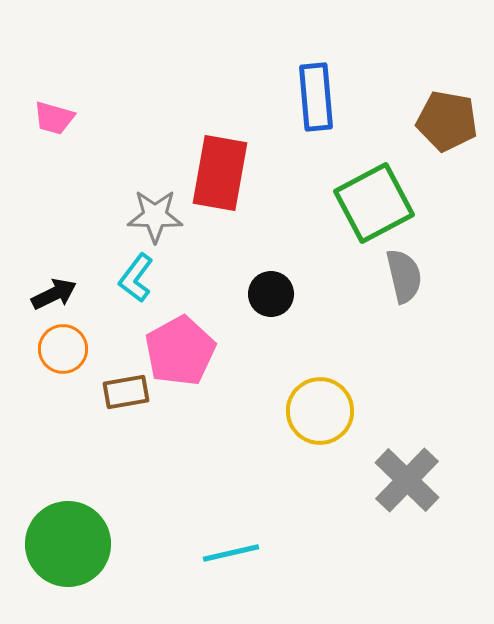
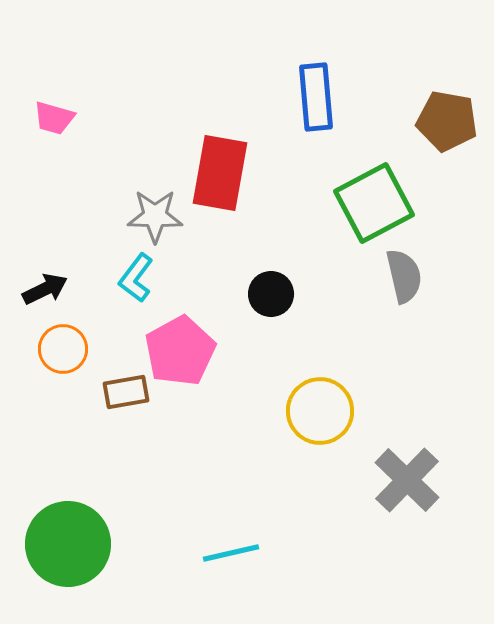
black arrow: moved 9 px left, 5 px up
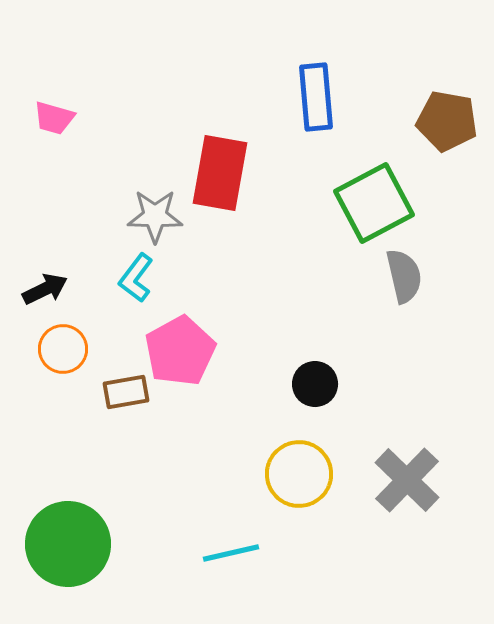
black circle: moved 44 px right, 90 px down
yellow circle: moved 21 px left, 63 px down
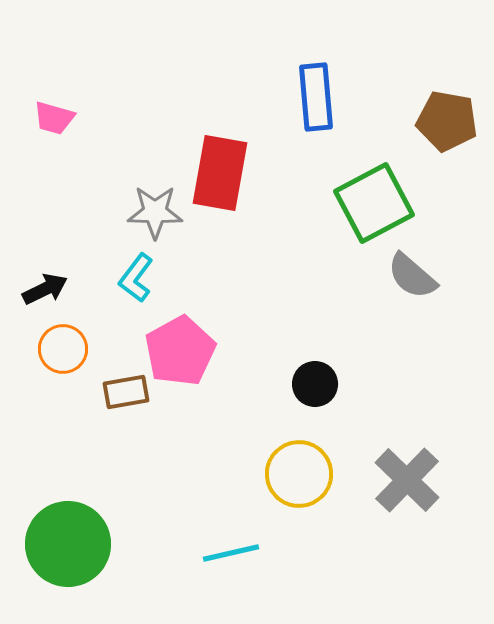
gray star: moved 4 px up
gray semicircle: moved 8 px right; rotated 144 degrees clockwise
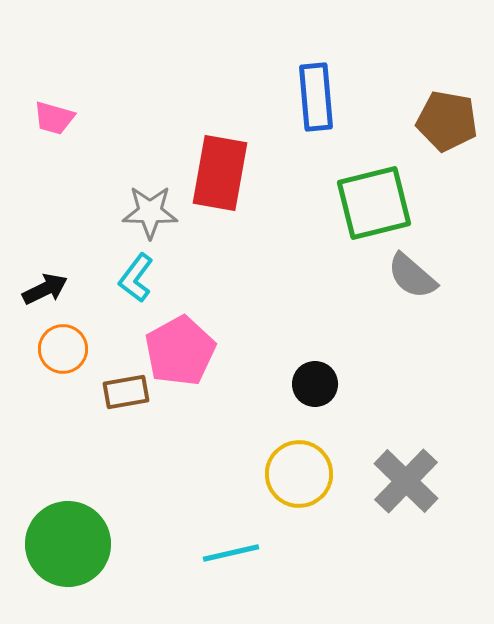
green square: rotated 14 degrees clockwise
gray star: moved 5 px left
gray cross: moved 1 px left, 1 px down
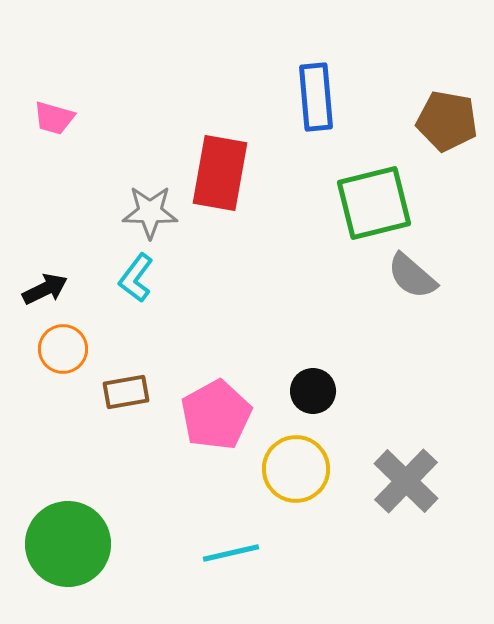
pink pentagon: moved 36 px right, 64 px down
black circle: moved 2 px left, 7 px down
yellow circle: moved 3 px left, 5 px up
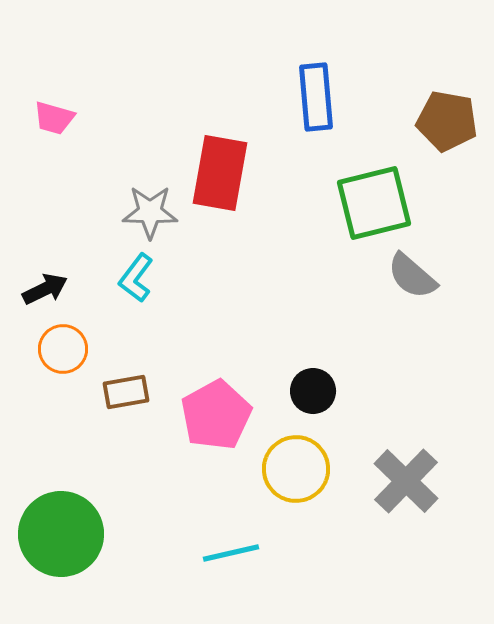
green circle: moved 7 px left, 10 px up
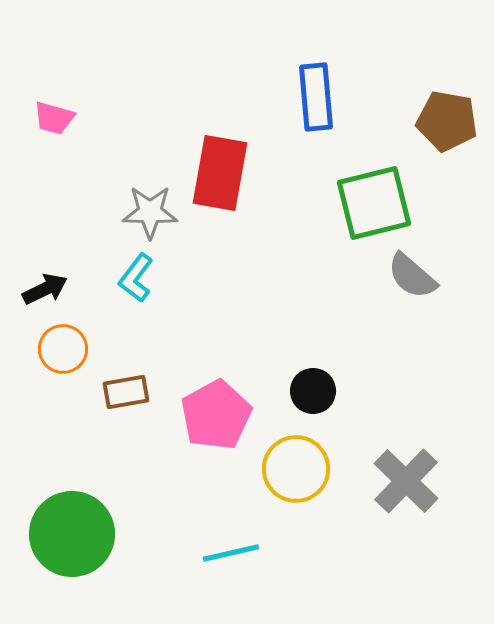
green circle: moved 11 px right
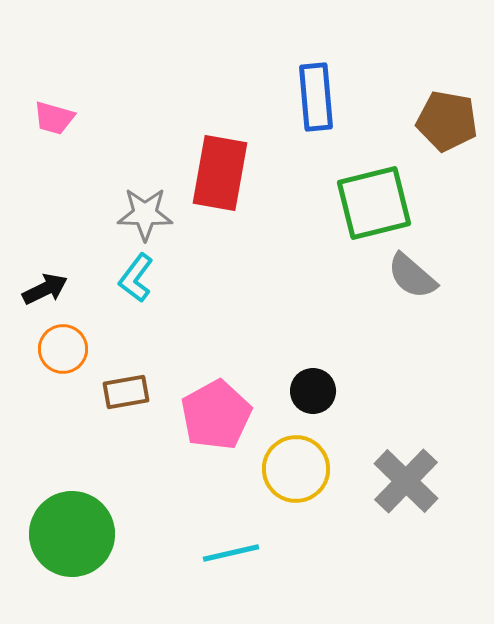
gray star: moved 5 px left, 2 px down
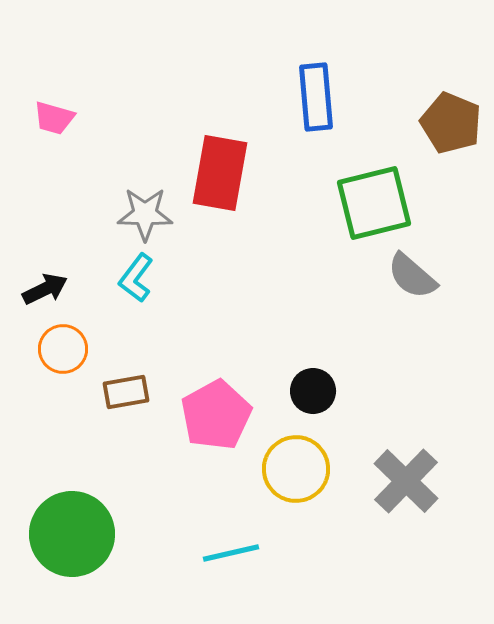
brown pentagon: moved 4 px right, 2 px down; rotated 12 degrees clockwise
